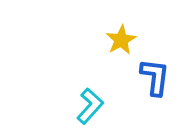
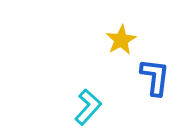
cyan L-shape: moved 2 px left, 1 px down
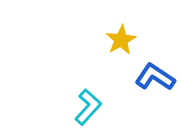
blue L-shape: rotated 63 degrees counterclockwise
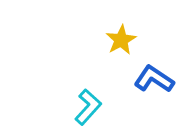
blue L-shape: moved 1 px left, 2 px down
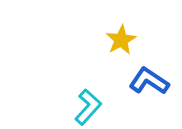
blue L-shape: moved 5 px left, 2 px down
